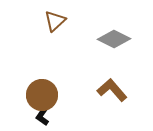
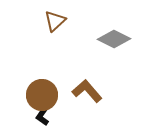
brown L-shape: moved 25 px left, 1 px down
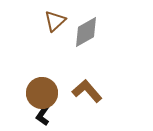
gray diamond: moved 28 px left, 7 px up; rotated 56 degrees counterclockwise
brown circle: moved 2 px up
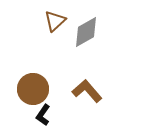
brown circle: moved 9 px left, 4 px up
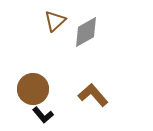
brown L-shape: moved 6 px right, 4 px down
black L-shape: rotated 75 degrees counterclockwise
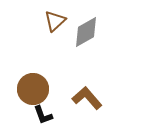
brown L-shape: moved 6 px left, 3 px down
black L-shape: rotated 20 degrees clockwise
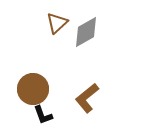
brown triangle: moved 2 px right, 2 px down
brown L-shape: rotated 88 degrees counterclockwise
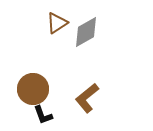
brown triangle: rotated 10 degrees clockwise
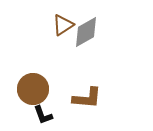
brown triangle: moved 6 px right, 2 px down
brown L-shape: rotated 136 degrees counterclockwise
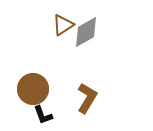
brown L-shape: rotated 64 degrees counterclockwise
